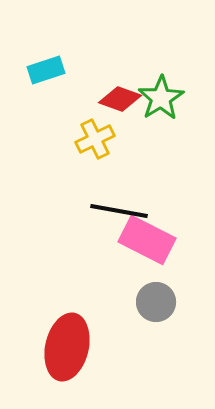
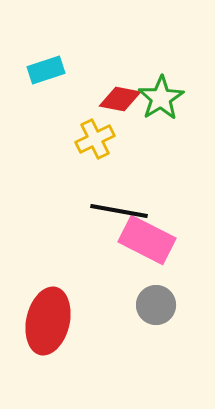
red diamond: rotated 9 degrees counterclockwise
gray circle: moved 3 px down
red ellipse: moved 19 px left, 26 px up
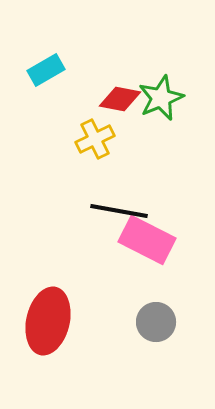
cyan rectangle: rotated 12 degrees counterclockwise
green star: rotated 9 degrees clockwise
gray circle: moved 17 px down
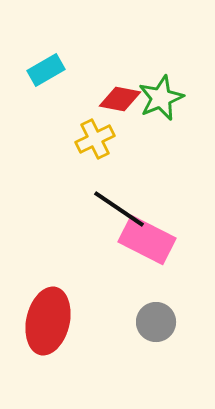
black line: moved 2 px up; rotated 24 degrees clockwise
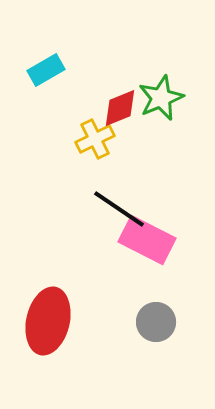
red diamond: moved 9 px down; rotated 33 degrees counterclockwise
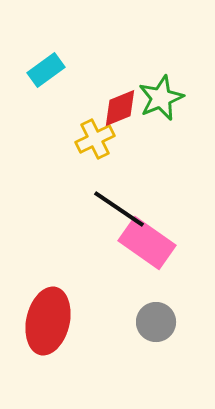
cyan rectangle: rotated 6 degrees counterclockwise
pink rectangle: moved 3 px down; rotated 8 degrees clockwise
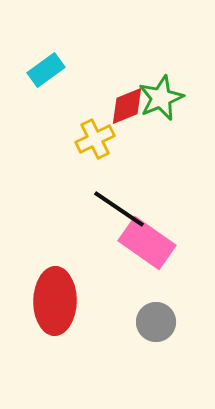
red diamond: moved 7 px right, 2 px up
red ellipse: moved 7 px right, 20 px up; rotated 12 degrees counterclockwise
